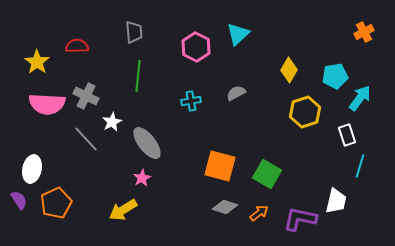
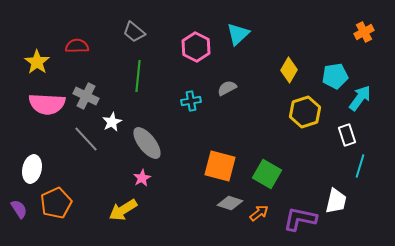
gray trapezoid: rotated 135 degrees clockwise
gray semicircle: moved 9 px left, 5 px up
purple semicircle: moved 9 px down
gray diamond: moved 5 px right, 4 px up
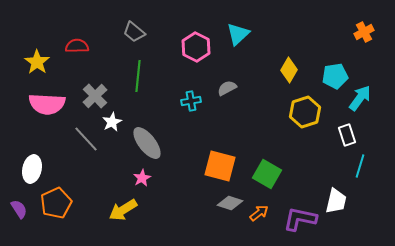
gray cross: moved 9 px right; rotated 20 degrees clockwise
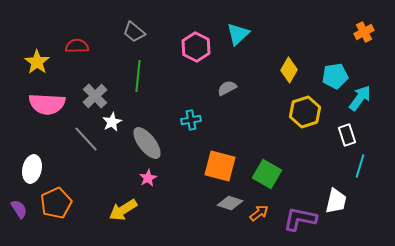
cyan cross: moved 19 px down
pink star: moved 6 px right
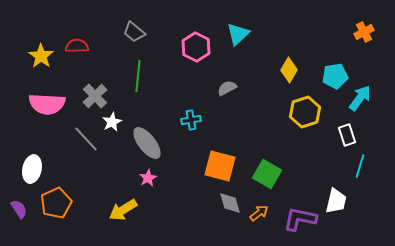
yellow star: moved 4 px right, 6 px up
gray diamond: rotated 55 degrees clockwise
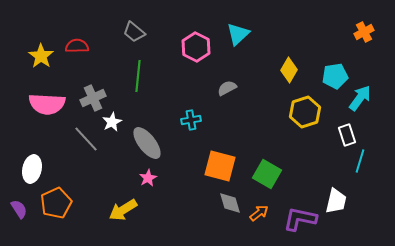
gray cross: moved 2 px left, 2 px down; rotated 20 degrees clockwise
cyan line: moved 5 px up
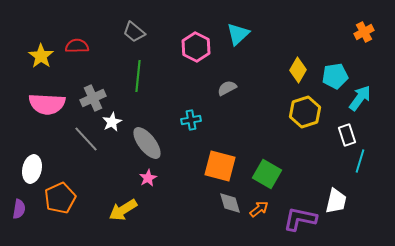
yellow diamond: moved 9 px right
orange pentagon: moved 4 px right, 5 px up
purple semicircle: rotated 42 degrees clockwise
orange arrow: moved 4 px up
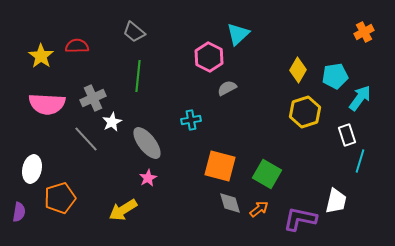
pink hexagon: moved 13 px right, 10 px down
orange pentagon: rotated 8 degrees clockwise
purple semicircle: moved 3 px down
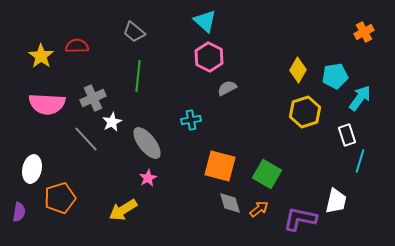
cyan triangle: moved 33 px left, 13 px up; rotated 35 degrees counterclockwise
